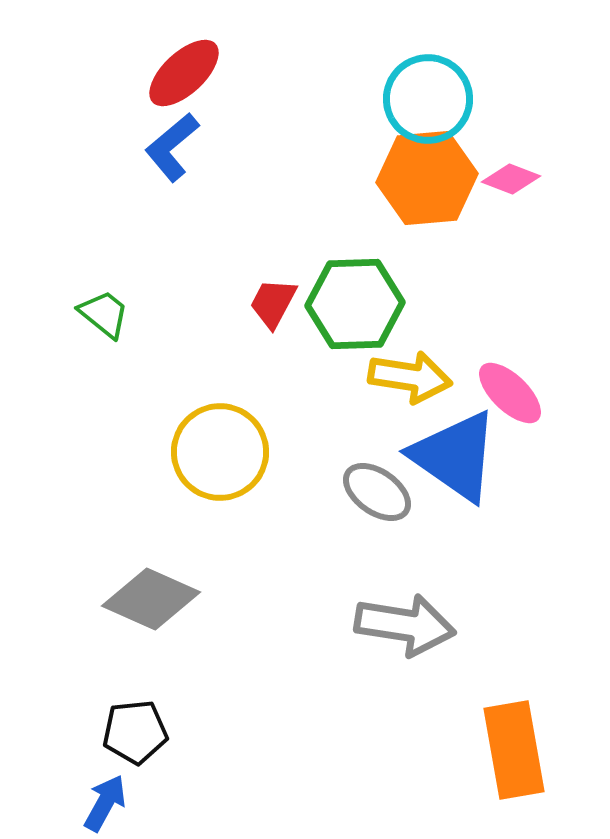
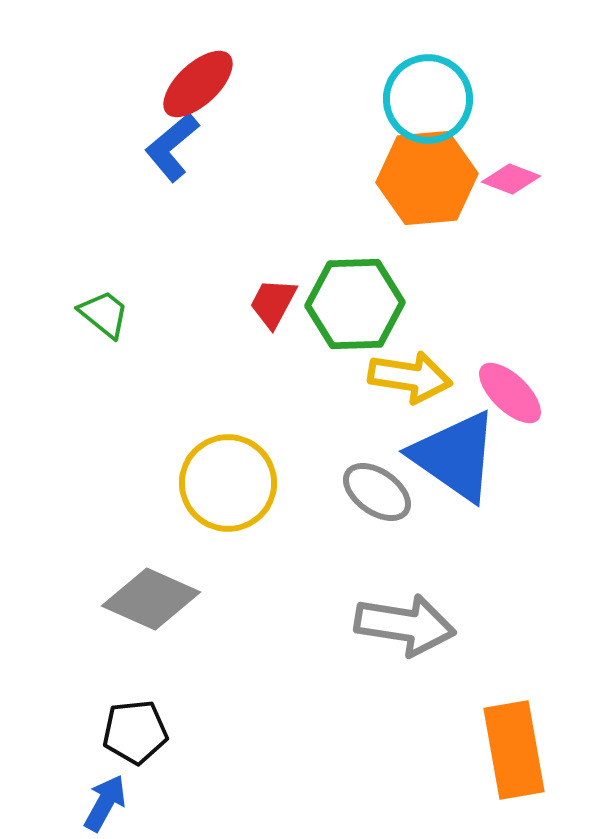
red ellipse: moved 14 px right, 11 px down
yellow circle: moved 8 px right, 31 px down
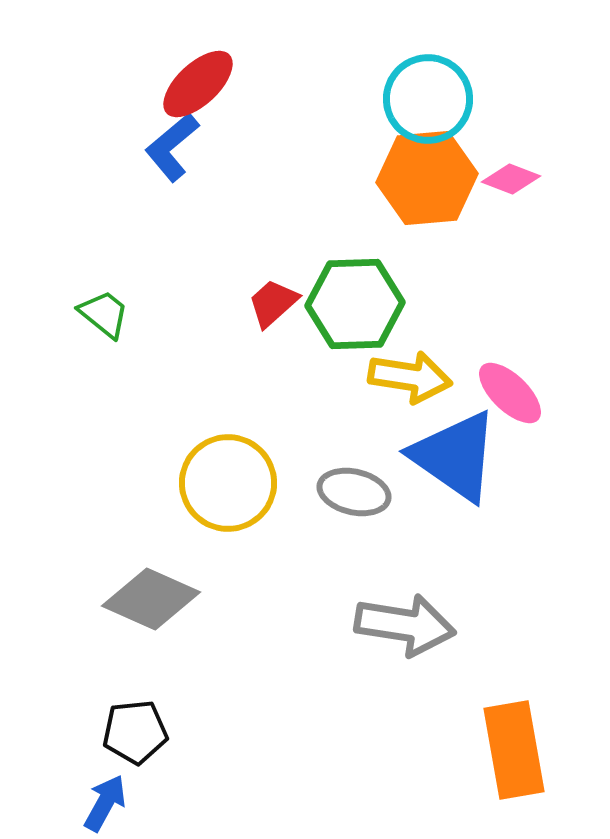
red trapezoid: rotated 20 degrees clockwise
gray ellipse: moved 23 px left; rotated 22 degrees counterclockwise
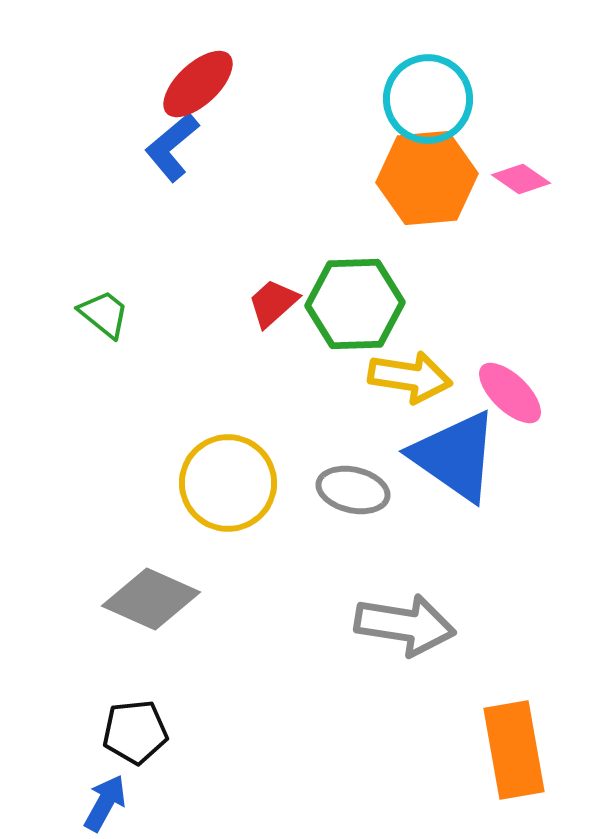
pink diamond: moved 10 px right; rotated 14 degrees clockwise
gray ellipse: moved 1 px left, 2 px up
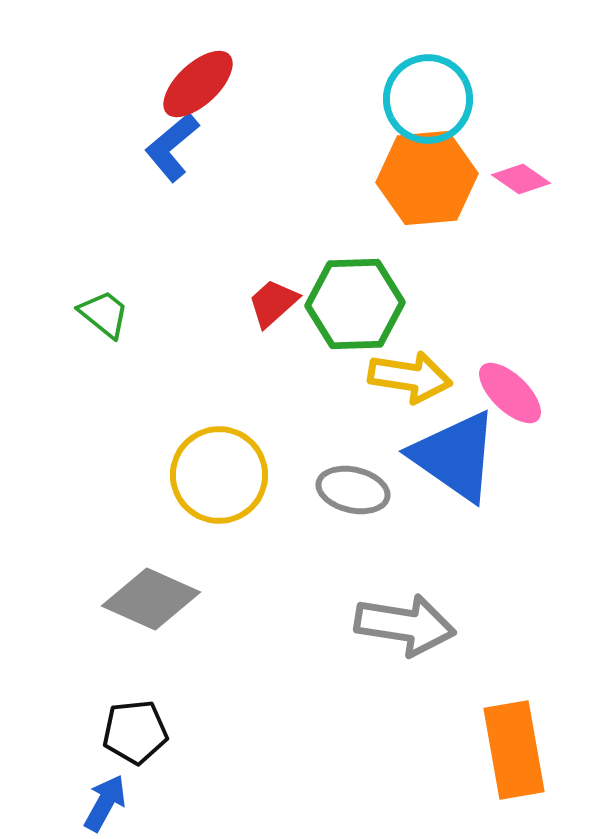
yellow circle: moved 9 px left, 8 px up
